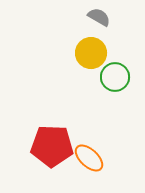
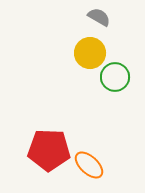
yellow circle: moved 1 px left
red pentagon: moved 3 px left, 4 px down
orange ellipse: moved 7 px down
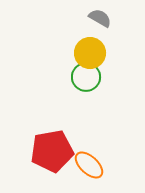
gray semicircle: moved 1 px right, 1 px down
green circle: moved 29 px left
red pentagon: moved 3 px right, 1 px down; rotated 12 degrees counterclockwise
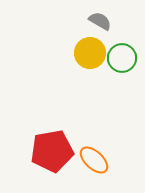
gray semicircle: moved 3 px down
green circle: moved 36 px right, 19 px up
orange ellipse: moved 5 px right, 5 px up
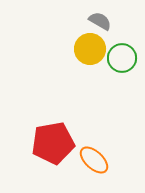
yellow circle: moved 4 px up
red pentagon: moved 1 px right, 8 px up
